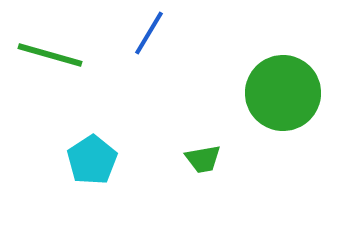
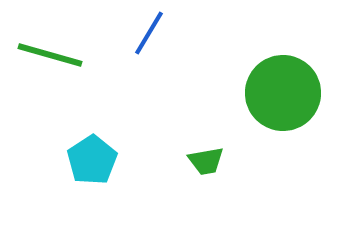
green trapezoid: moved 3 px right, 2 px down
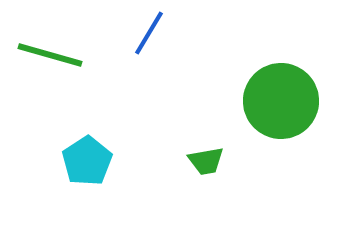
green circle: moved 2 px left, 8 px down
cyan pentagon: moved 5 px left, 1 px down
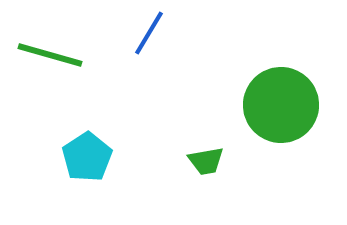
green circle: moved 4 px down
cyan pentagon: moved 4 px up
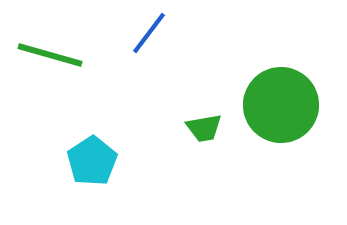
blue line: rotated 6 degrees clockwise
cyan pentagon: moved 5 px right, 4 px down
green trapezoid: moved 2 px left, 33 px up
